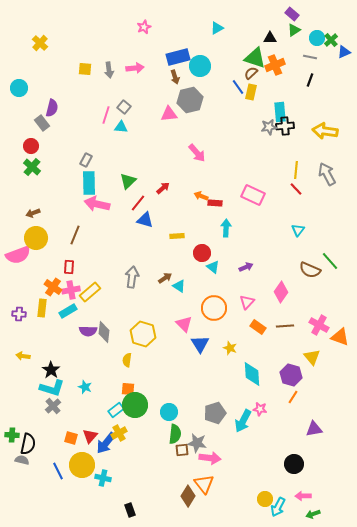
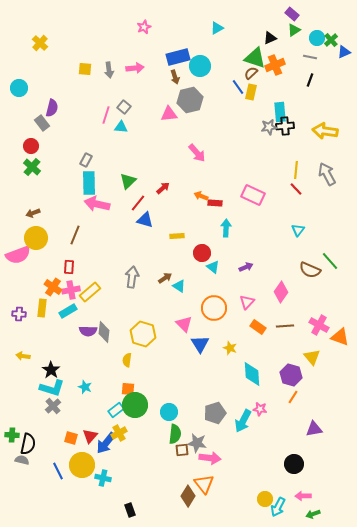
black triangle at (270, 38): rotated 24 degrees counterclockwise
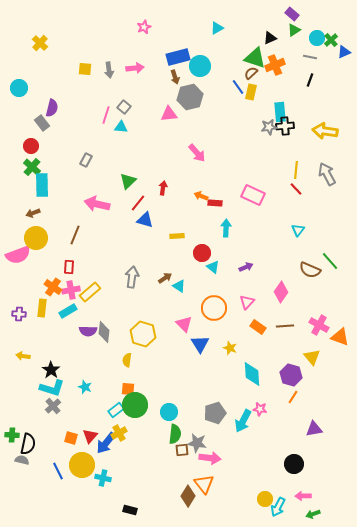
gray hexagon at (190, 100): moved 3 px up
cyan rectangle at (89, 183): moved 47 px left, 2 px down
red arrow at (163, 188): rotated 40 degrees counterclockwise
black rectangle at (130, 510): rotated 56 degrees counterclockwise
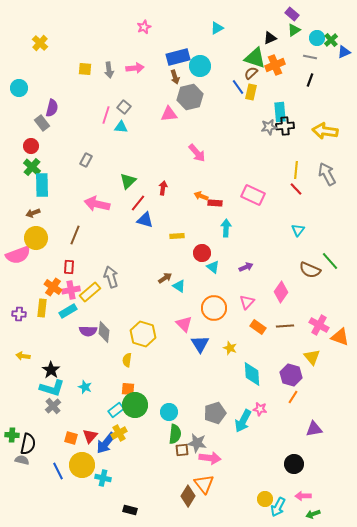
gray arrow at (132, 277): moved 21 px left; rotated 25 degrees counterclockwise
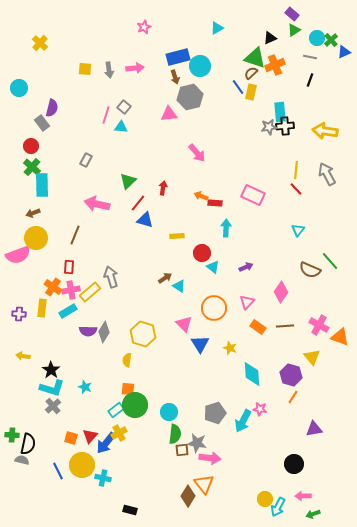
gray diamond at (104, 332): rotated 25 degrees clockwise
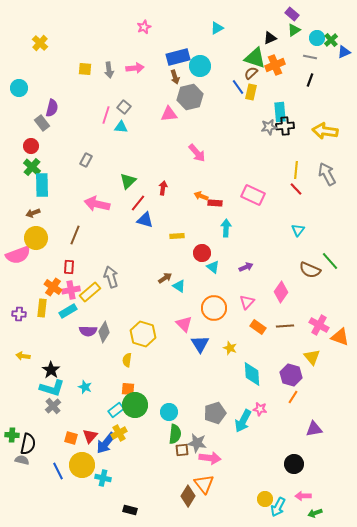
green arrow at (313, 514): moved 2 px right, 1 px up
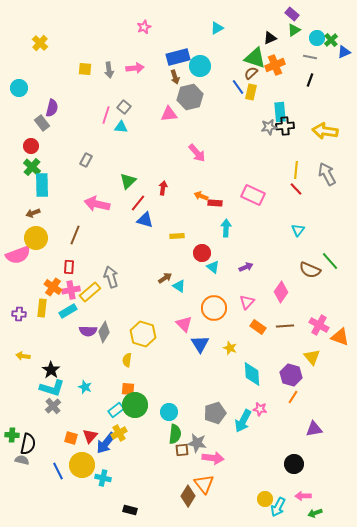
pink arrow at (210, 458): moved 3 px right
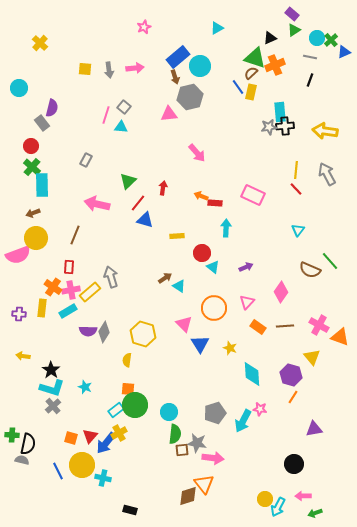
blue rectangle at (178, 57): rotated 25 degrees counterclockwise
brown diamond at (188, 496): rotated 40 degrees clockwise
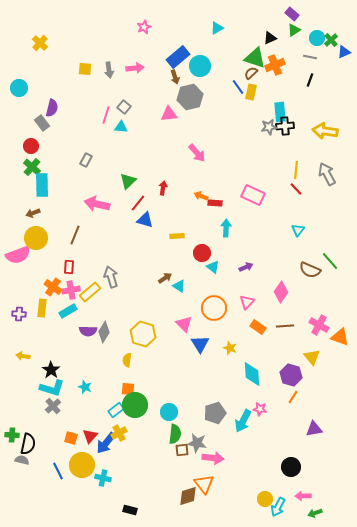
black circle at (294, 464): moved 3 px left, 3 px down
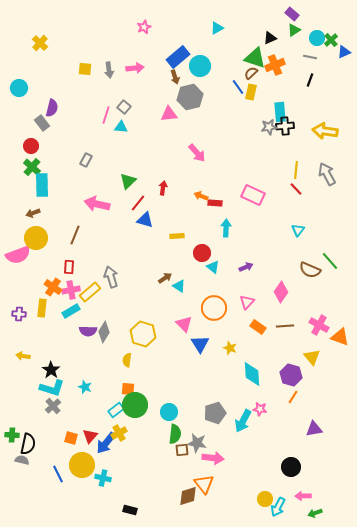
cyan rectangle at (68, 311): moved 3 px right
blue line at (58, 471): moved 3 px down
